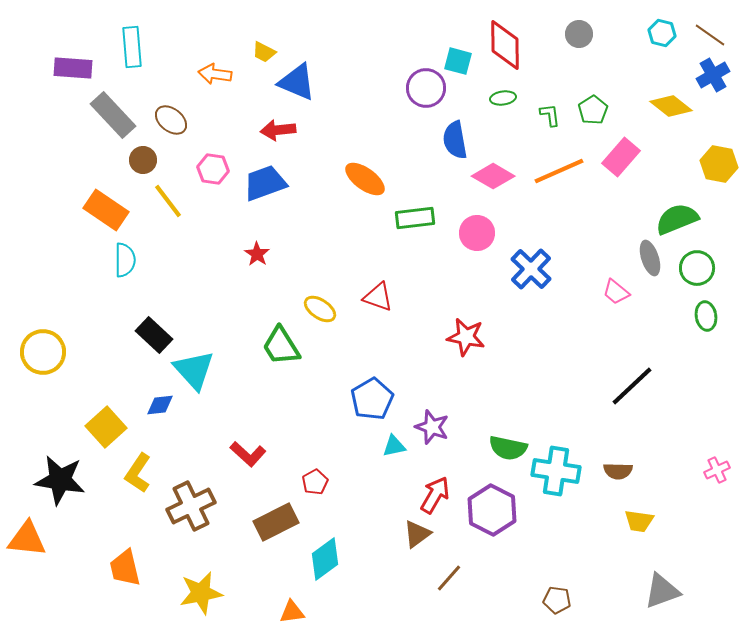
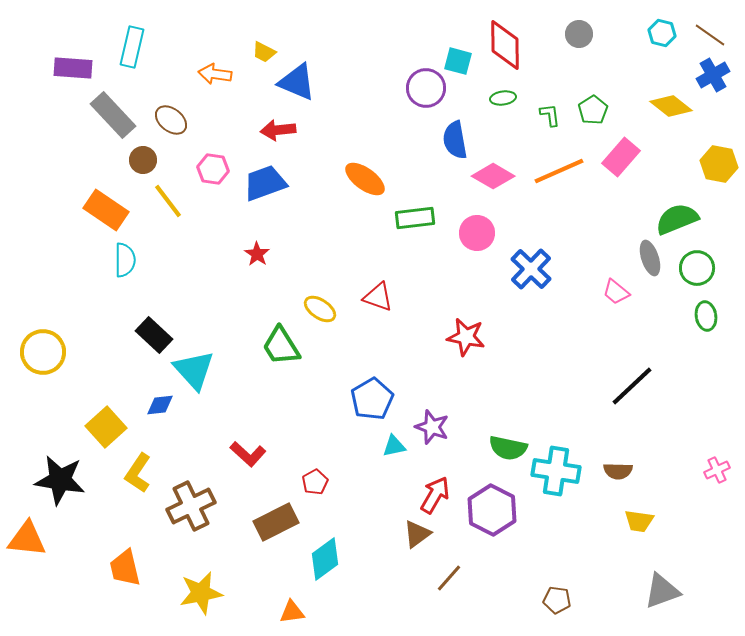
cyan rectangle at (132, 47): rotated 18 degrees clockwise
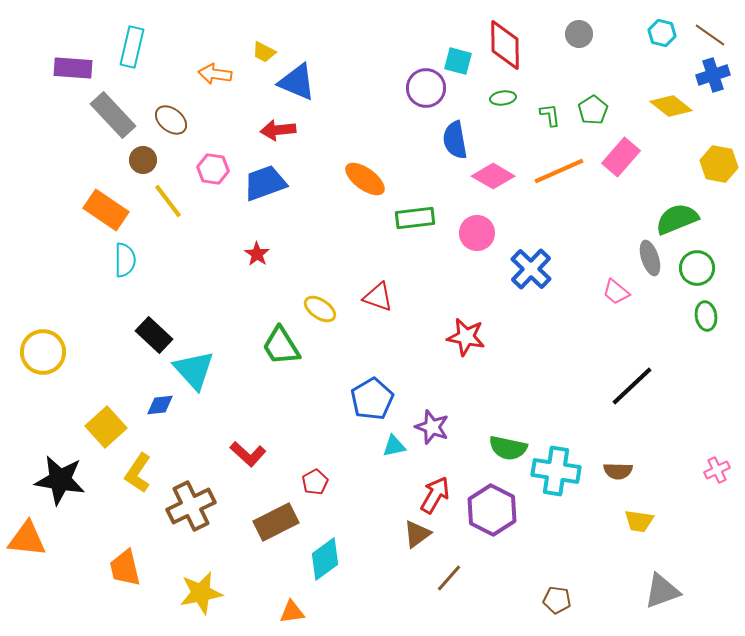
blue cross at (713, 75): rotated 12 degrees clockwise
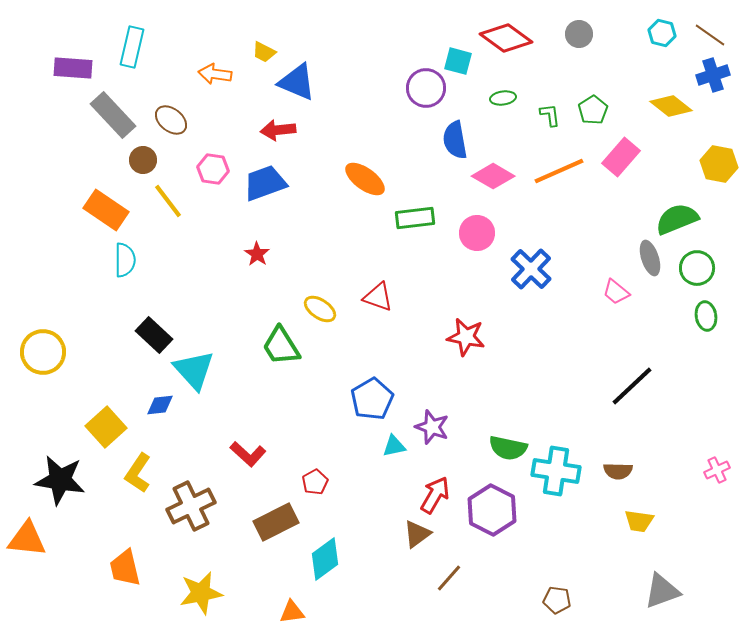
red diamond at (505, 45): moved 1 px right, 7 px up; rotated 54 degrees counterclockwise
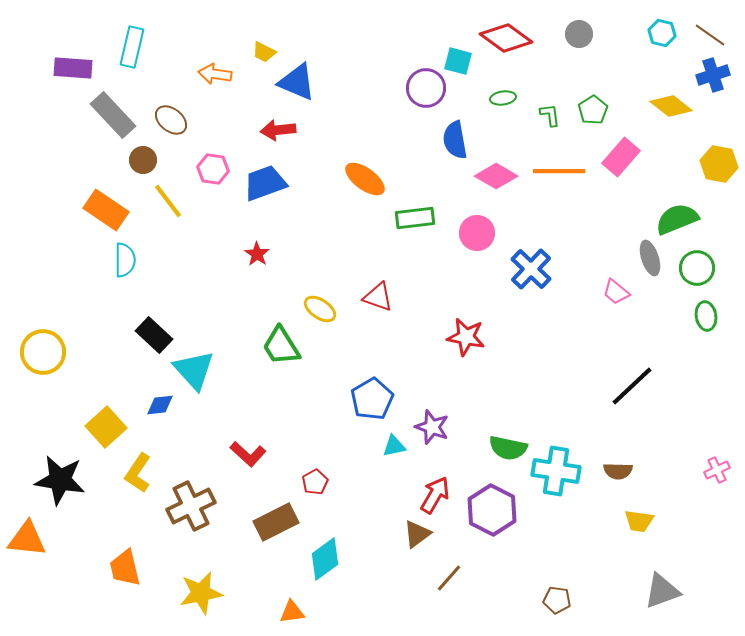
orange line at (559, 171): rotated 24 degrees clockwise
pink diamond at (493, 176): moved 3 px right
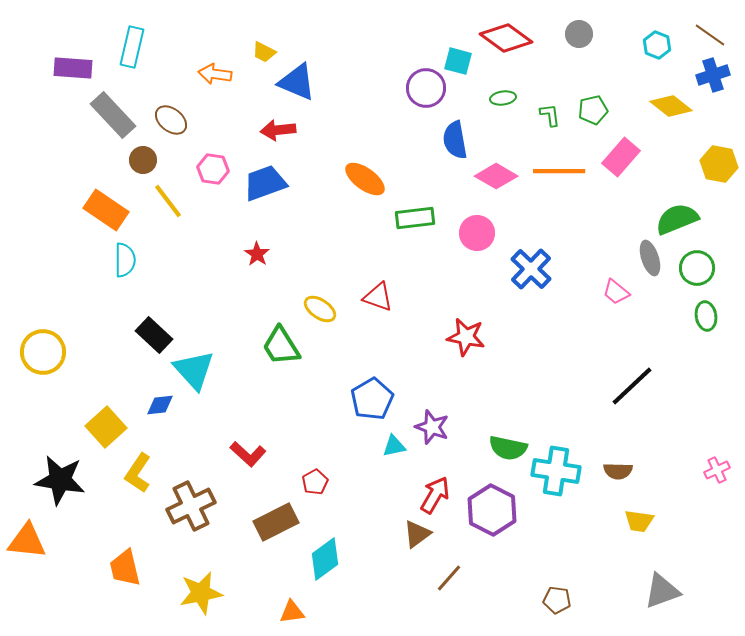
cyan hexagon at (662, 33): moved 5 px left, 12 px down; rotated 8 degrees clockwise
green pentagon at (593, 110): rotated 20 degrees clockwise
orange triangle at (27, 539): moved 2 px down
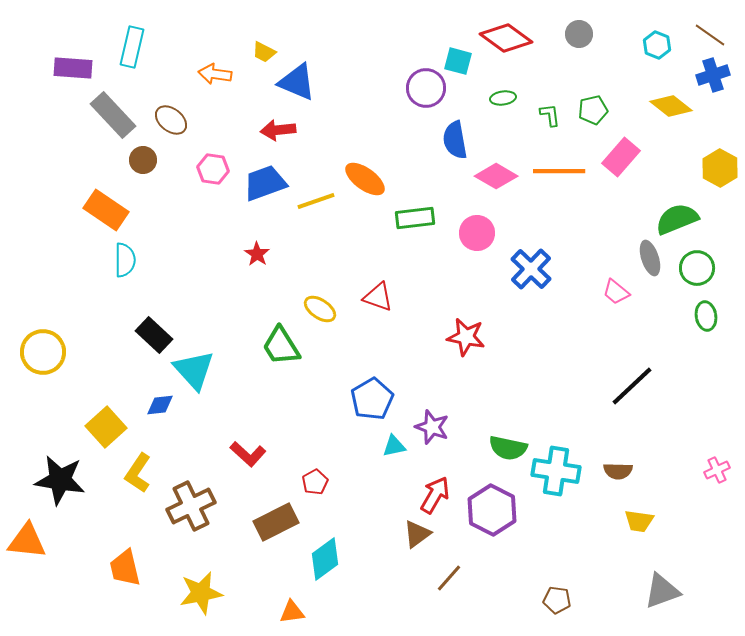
yellow hexagon at (719, 164): moved 1 px right, 4 px down; rotated 18 degrees clockwise
yellow line at (168, 201): moved 148 px right; rotated 72 degrees counterclockwise
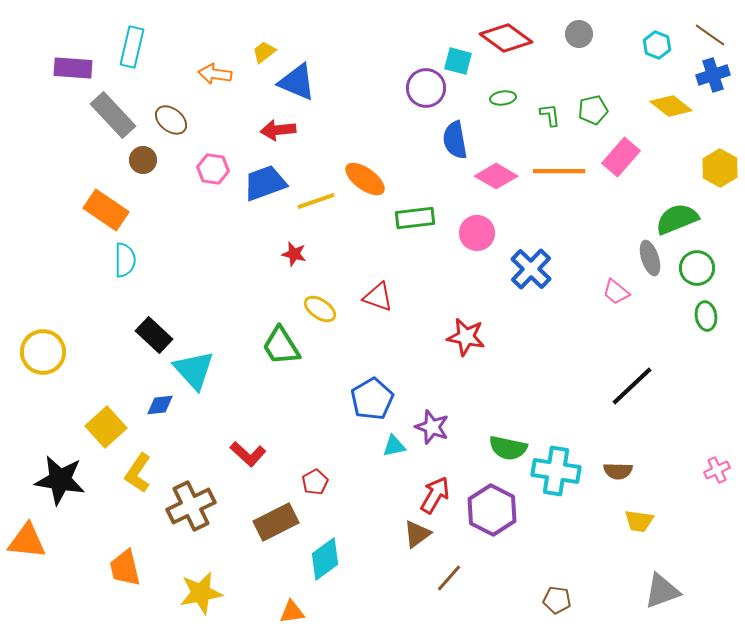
yellow trapezoid at (264, 52): rotated 115 degrees clockwise
red star at (257, 254): moved 37 px right; rotated 20 degrees counterclockwise
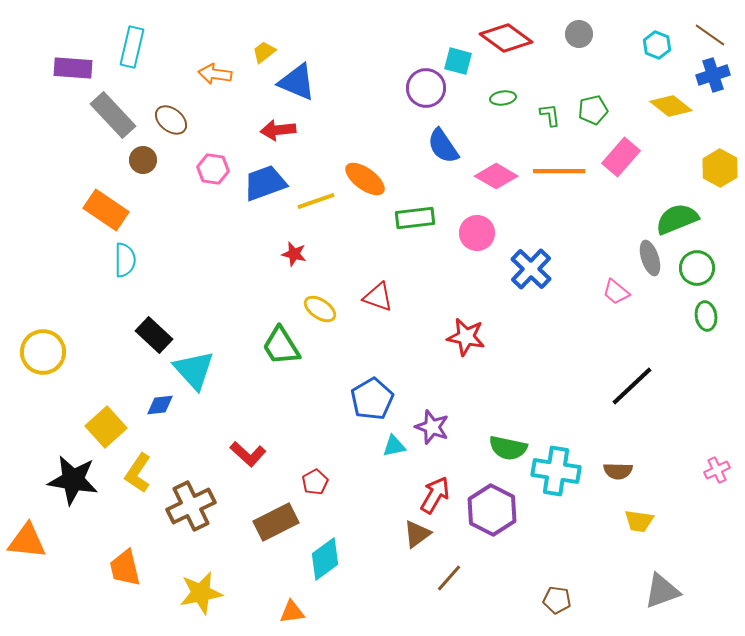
blue semicircle at (455, 140): moved 12 px left, 6 px down; rotated 24 degrees counterclockwise
black star at (60, 480): moved 13 px right
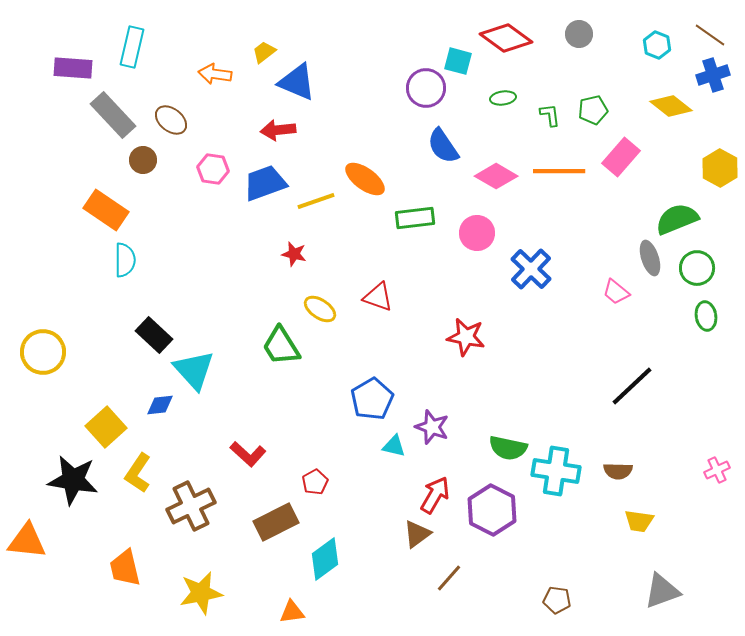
cyan triangle at (394, 446): rotated 25 degrees clockwise
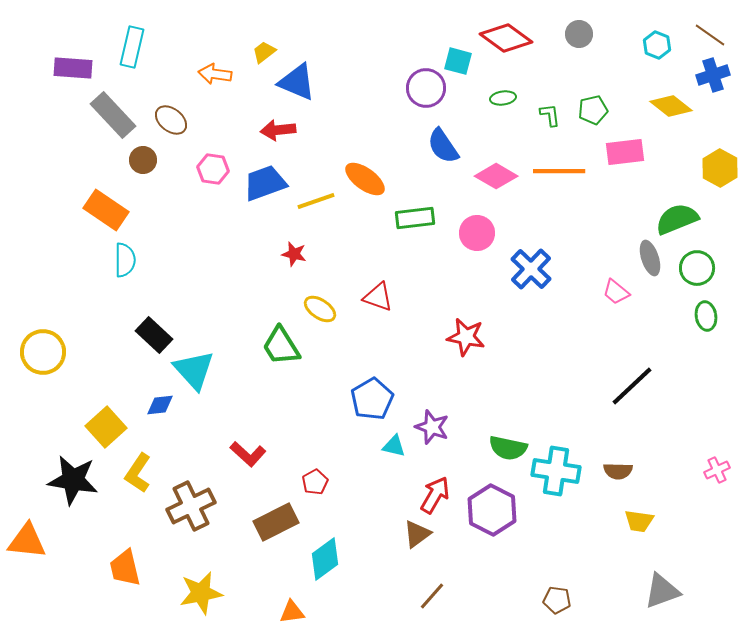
pink rectangle at (621, 157): moved 4 px right, 5 px up; rotated 42 degrees clockwise
brown line at (449, 578): moved 17 px left, 18 px down
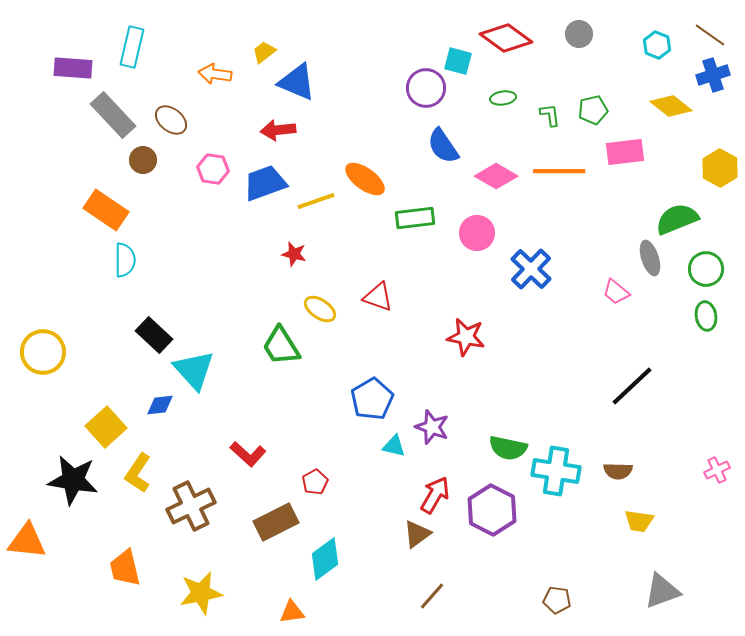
green circle at (697, 268): moved 9 px right, 1 px down
